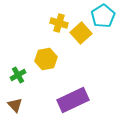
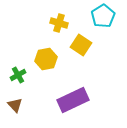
yellow square: moved 12 px down; rotated 15 degrees counterclockwise
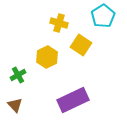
yellow hexagon: moved 1 px right, 2 px up; rotated 15 degrees counterclockwise
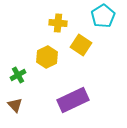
yellow cross: moved 1 px left; rotated 12 degrees counterclockwise
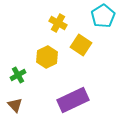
yellow cross: rotated 24 degrees clockwise
